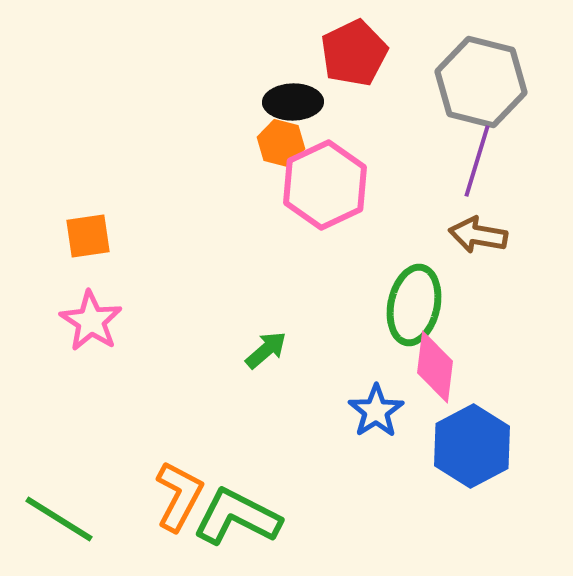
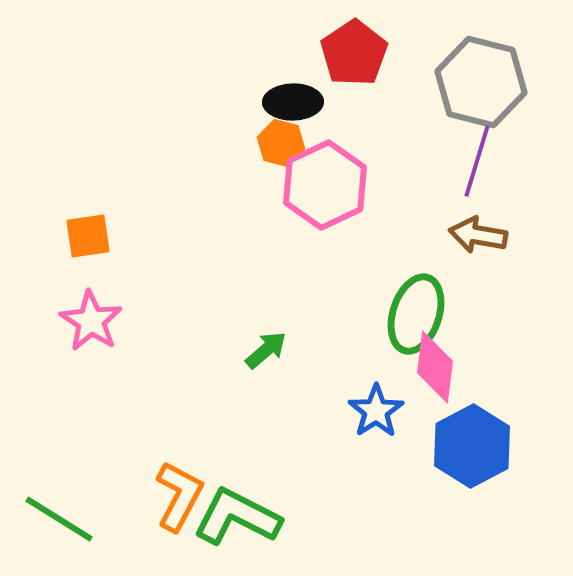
red pentagon: rotated 8 degrees counterclockwise
green ellipse: moved 2 px right, 9 px down; rotated 6 degrees clockwise
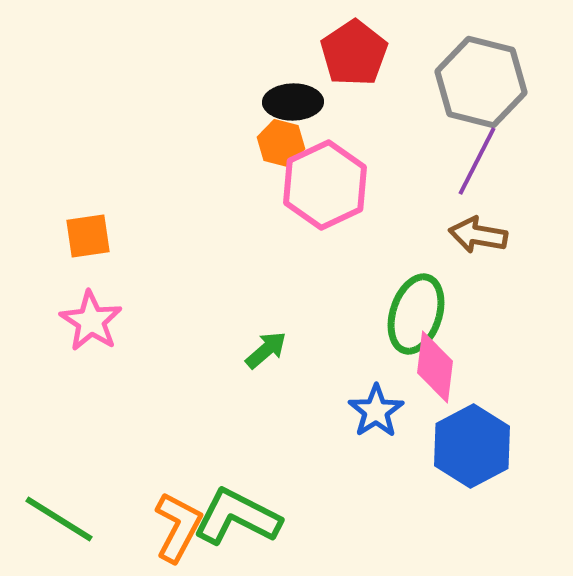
purple line: rotated 10 degrees clockwise
orange L-shape: moved 1 px left, 31 px down
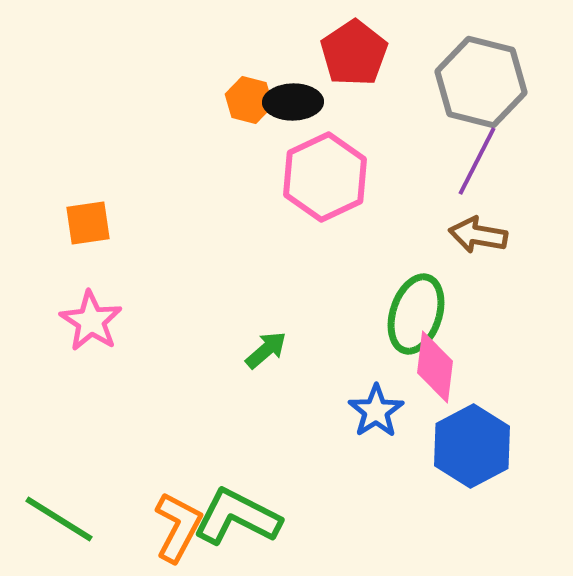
orange hexagon: moved 32 px left, 43 px up
pink hexagon: moved 8 px up
orange square: moved 13 px up
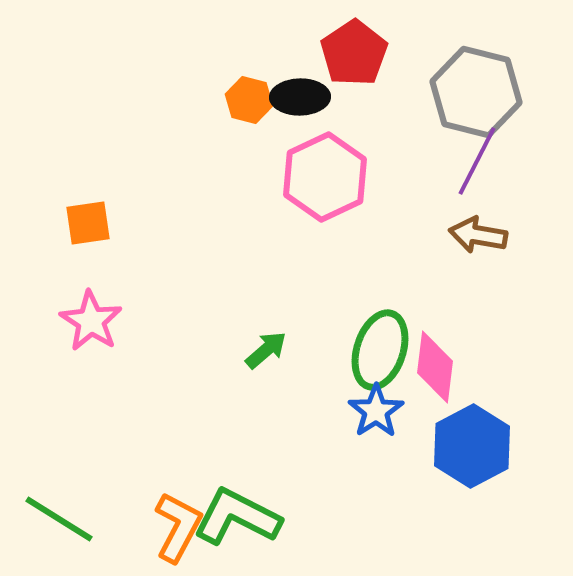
gray hexagon: moved 5 px left, 10 px down
black ellipse: moved 7 px right, 5 px up
green ellipse: moved 36 px left, 36 px down
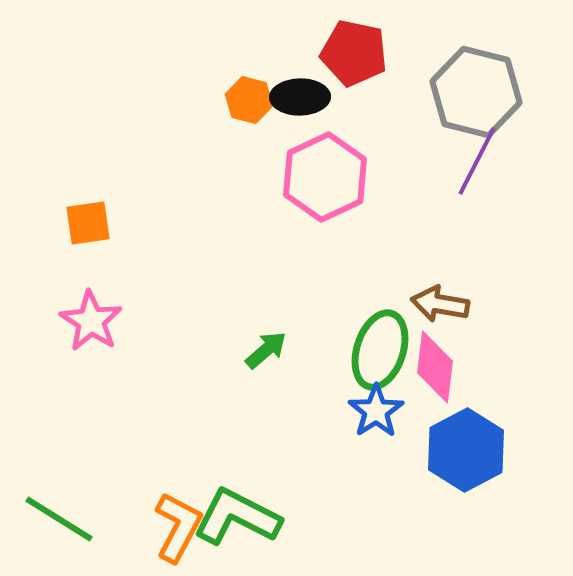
red pentagon: rotated 26 degrees counterclockwise
brown arrow: moved 38 px left, 69 px down
blue hexagon: moved 6 px left, 4 px down
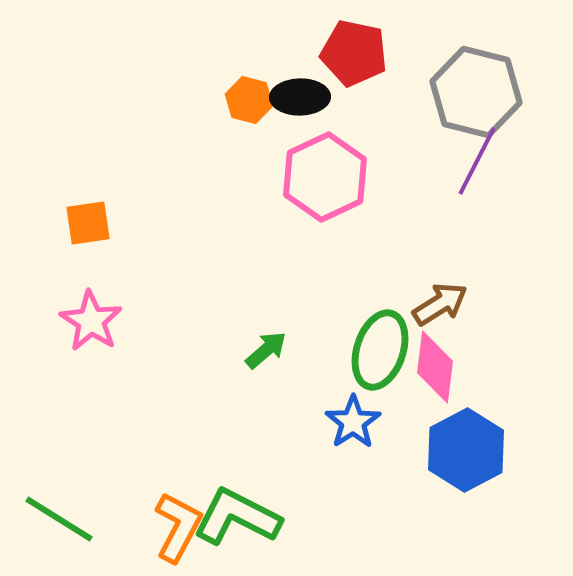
brown arrow: rotated 138 degrees clockwise
blue star: moved 23 px left, 11 px down
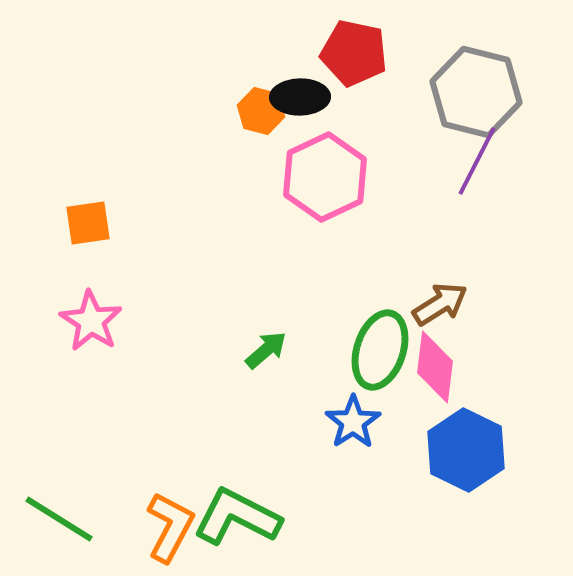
orange hexagon: moved 12 px right, 11 px down
blue hexagon: rotated 6 degrees counterclockwise
orange L-shape: moved 8 px left
